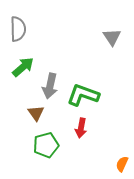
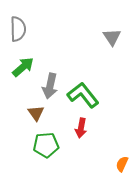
green L-shape: rotated 32 degrees clockwise
green pentagon: rotated 10 degrees clockwise
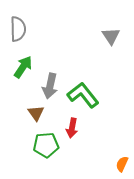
gray triangle: moved 1 px left, 1 px up
green arrow: rotated 15 degrees counterclockwise
red arrow: moved 9 px left
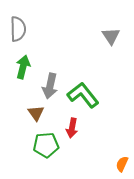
green arrow: rotated 20 degrees counterclockwise
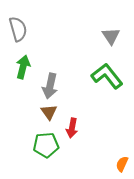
gray semicircle: rotated 15 degrees counterclockwise
green L-shape: moved 24 px right, 19 px up
brown triangle: moved 13 px right, 1 px up
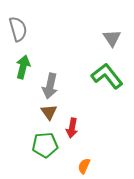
gray triangle: moved 1 px right, 2 px down
green pentagon: moved 1 px left
orange semicircle: moved 38 px left, 2 px down
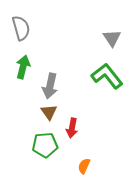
gray semicircle: moved 3 px right, 1 px up
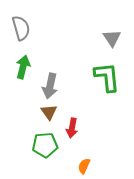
green L-shape: moved 1 px down; rotated 32 degrees clockwise
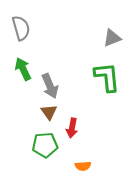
gray triangle: rotated 42 degrees clockwise
green arrow: moved 2 px down; rotated 40 degrees counterclockwise
gray arrow: rotated 35 degrees counterclockwise
orange semicircle: moved 1 px left; rotated 119 degrees counterclockwise
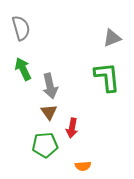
gray arrow: rotated 10 degrees clockwise
